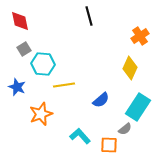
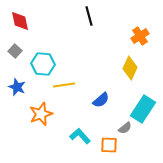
gray square: moved 9 px left, 2 px down; rotated 16 degrees counterclockwise
cyan rectangle: moved 5 px right, 2 px down
gray semicircle: moved 1 px up
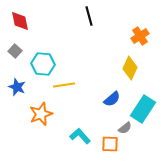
blue semicircle: moved 11 px right, 1 px up
orange square: moved 1 px right, 1 px up
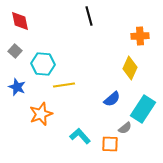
orange cross: rotated 30 degrees clockwise
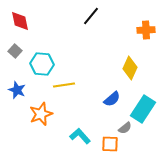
black line: moved 2 px right; rotated 54 degrees clockwise
orange cross: moved 6 px right, 6 px up
cyan hexagon: moved 1 px left
blue star: moved 3 px down
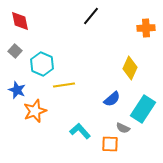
orange cross: moved 2 px up
cyan hexagon: rotated 20 degrees clockwise
orange star: moved 6 px left, 3 px up
gray semicircle: moved 2 px left; rotated 64 degrees clockwise
cyan L-shape: moved 5 px up
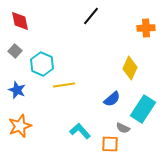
orange star: moved 15 px left, 15 px down
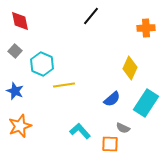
blue star: moved 2 px left, 1 px down
cyan rectangle: moved 3 px right, 6 px up
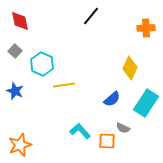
orange star: moved 19 px down
orange square: moved 3 px left, 3 px up
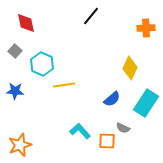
red diamond: moved 6 px right, 2 px down
blue star: rotated 18 degrees counterclockwise
